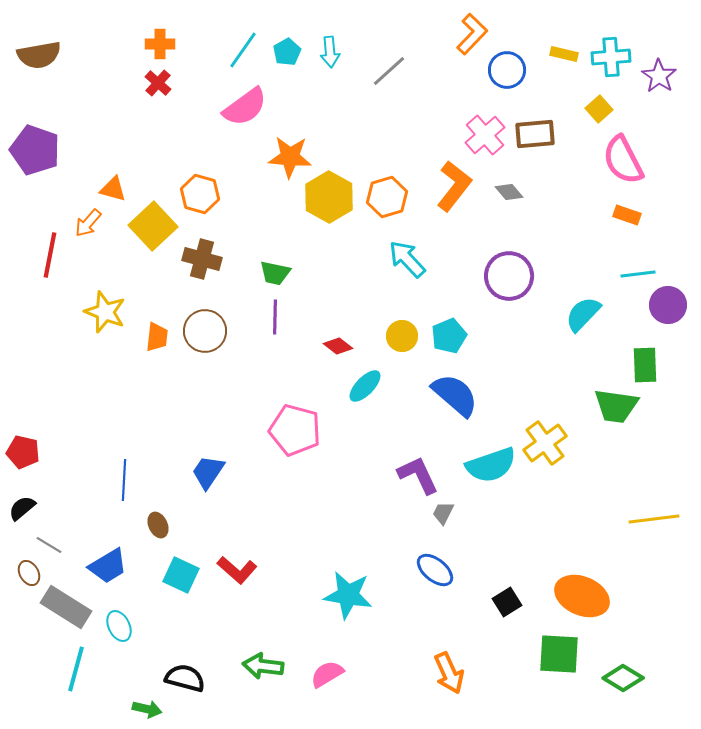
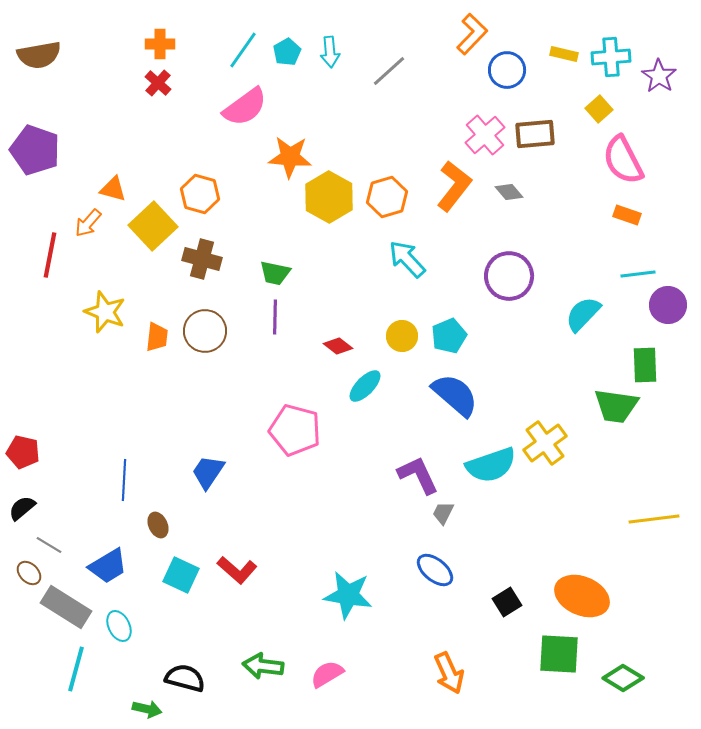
brown ellipse at (29, 573): rotated 15 degrees counterclockwise
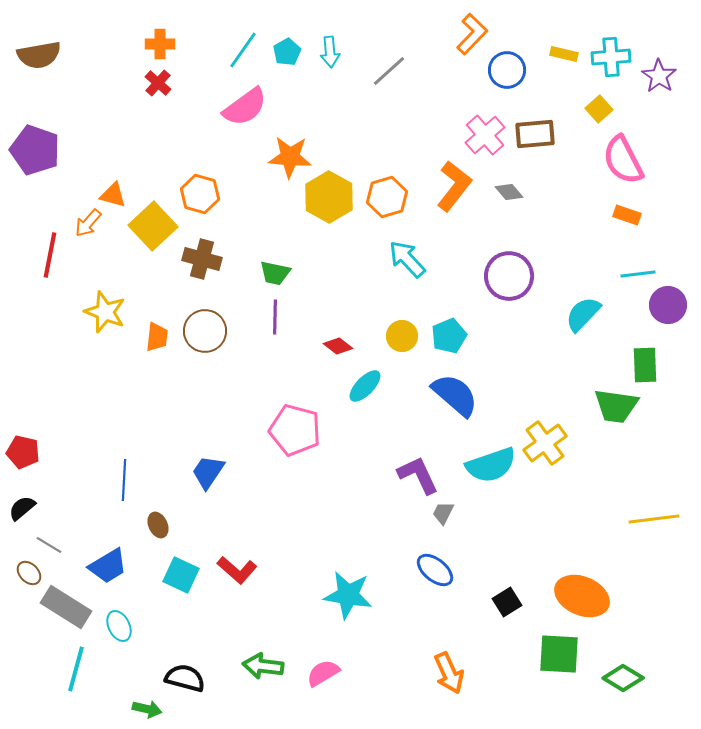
orange triangle at (113, 189): moved 6 px down
pink semicircle at (327, 674): moved 4 px left, 1 px up
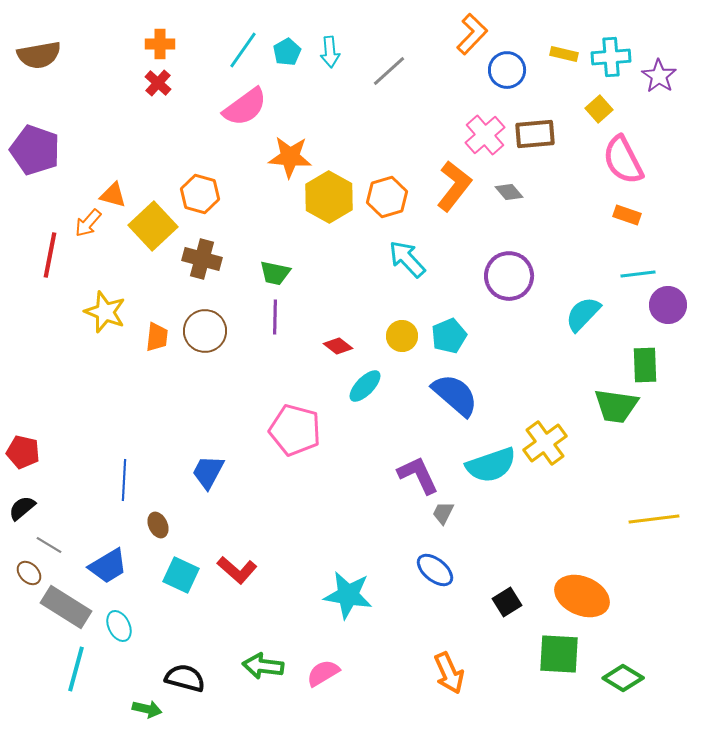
blue trapezoid at (208, 472): rotated 6 degrees counterclockwise
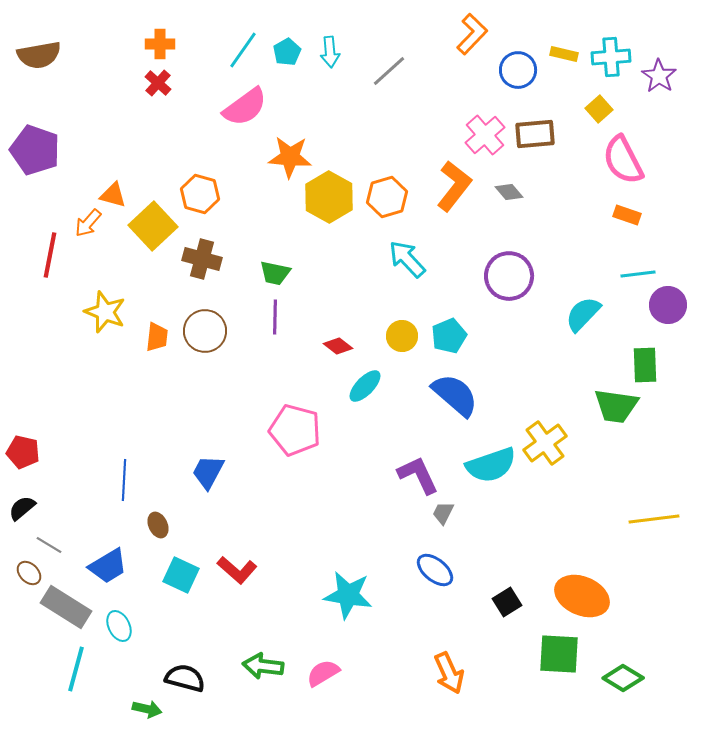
blue circle at (507, 70): moved 11 px right
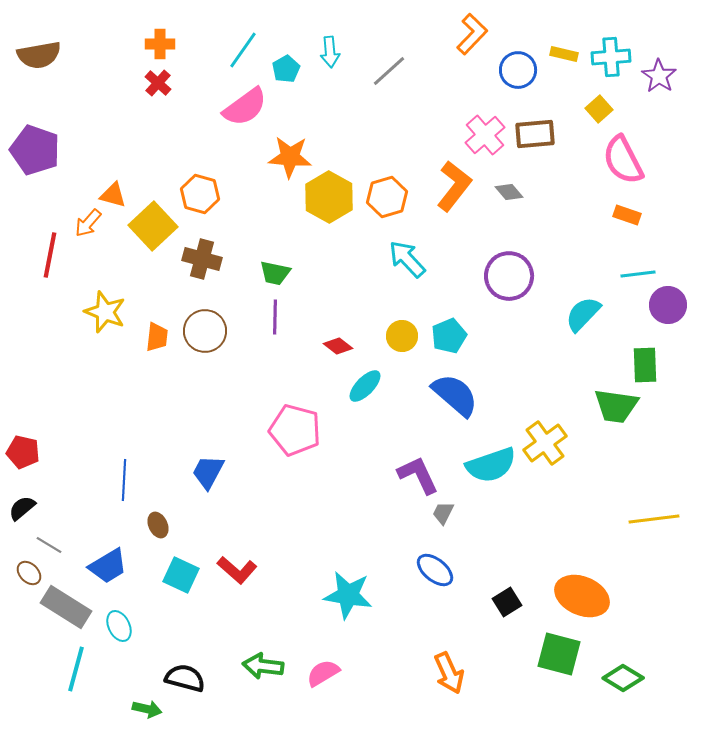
cyan pentagon at (287, 52): moved 1 px left, 17 px down
green square at (559, 654): rotated 12 degrees clockwise
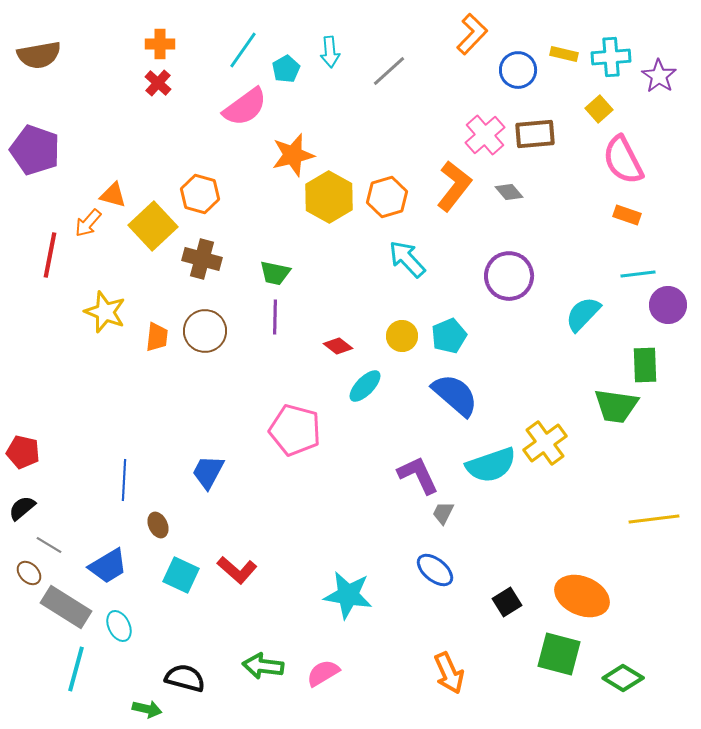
orange star at (290, 157): moved 3 px right, 2 px up; rotated 18 degrees counterclockwise
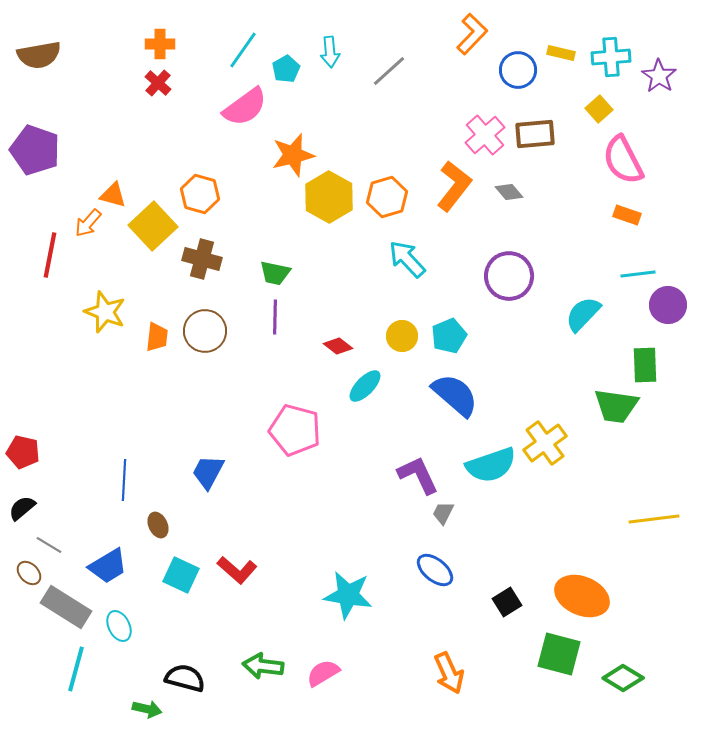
yellow rectangle at (564, 54): moved 3 px left, 1 px up
